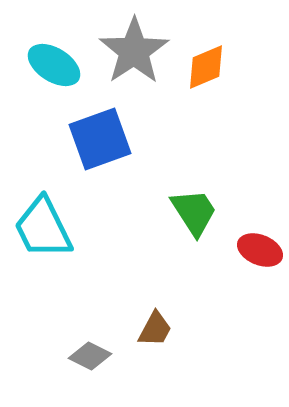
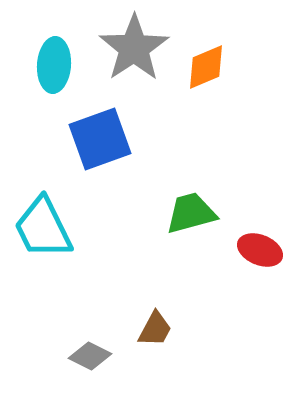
gray star: moved 3 px up
cyan ellipse: rotated 62 degrees clockwise
green trapezoid: moved 3 px left, 1 px down; rotated 72 degrees counterclockwise
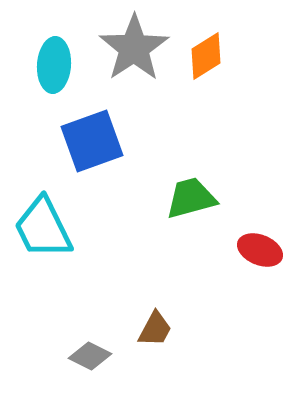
orange diamond: moved 11 px up; rotated 9 degrees counterclockwise
blue square: moved 8 px left, 2 px down
green trapezoid: moved 15 px up
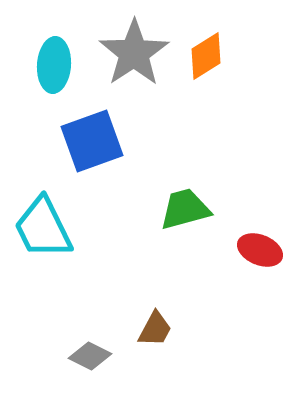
gray star: moved 5 px down
green trapezoid: moved 6 px left, 11 px down
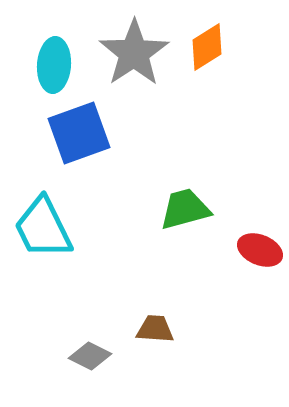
orange diamond: moved 1 px right, 9 px up
blue square: moved 13 px left, 8 px up
brown trapezoid: rotated 114 degrees counterclockwise
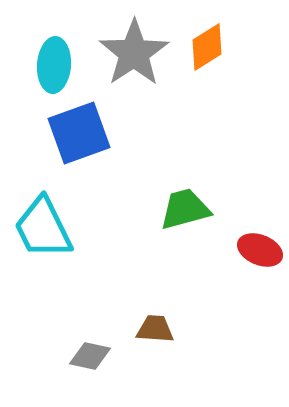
gray diamond: rotated 15 degrees counterclockwise
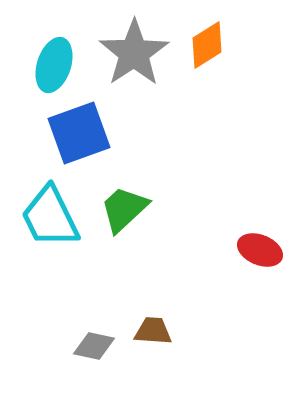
orange diamond: moved 2 px up
cyan ellipse: rotated 14 degrees clockwise
green trapezoid: moved 61 px left; rotated 28 degrees counterclockwise
cyan trapezoid: moved 7 px right, 11 px up
brown trapezoid: moved 2 px left, 2 px down
gray diamond: moved 4 px right, 10 px up
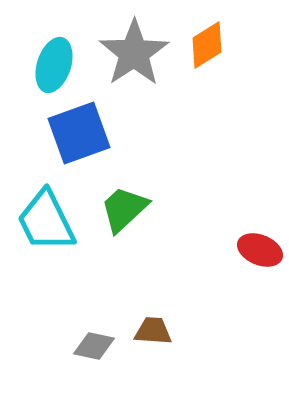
cyan trapezoid: moved 4 px left, 4 px down
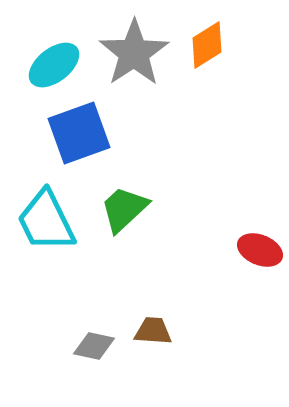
cyan ellipse: rotated 34 degrees clockwise
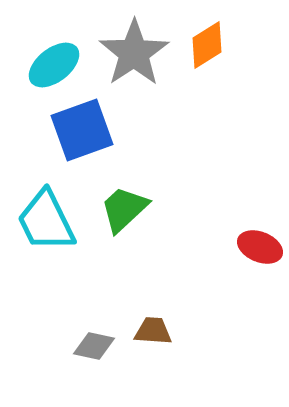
blue square: moved 3 px right, 3 px up
red ellipse: moved 3 px up
